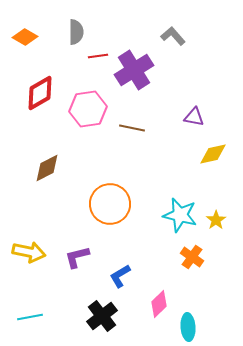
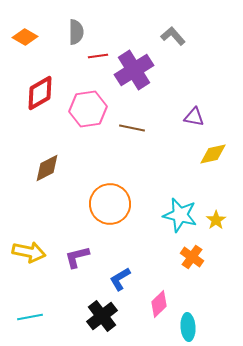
blue L-shape: moved 3 px down
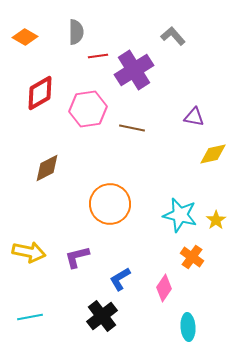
pink diamond: moved 5 px right, 16 px up; rotated 12 degrees counterclockwise
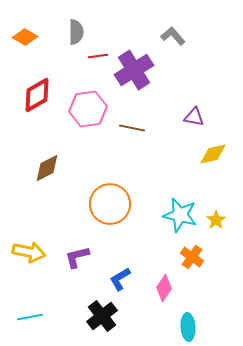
red diamond: moved 3 px left, 2 px down
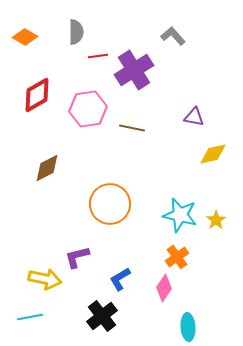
yellow arrow: moved 16 px right, 27 px down
orange cross: moved 15 px left; rotated 20 degrees clockwise
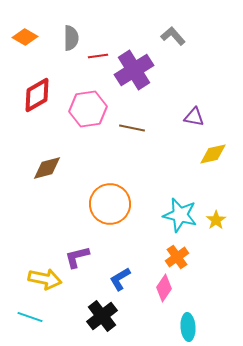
gray semicircle: moved 5 px left, 6 px down
brown diamond: rotated 12 degrees clockwise
cyan line: rotated 30 degrees clockwise
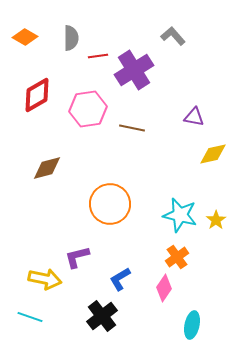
cyan ellipse: moved 4 px right, 2 px up; rotated 16 degrees clockwise
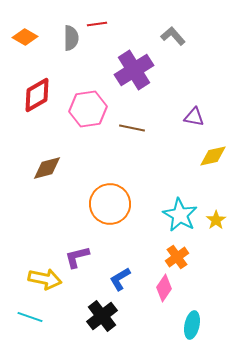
red line: moved 1 px left, 32 px up
yellow diamond: moved 2 px down
cyan star: rotated 16 degrees clockwise
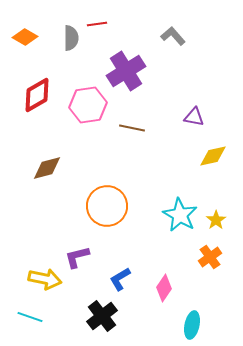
purple cross: moved 8 px left, 1 px down
pink hexagon: moved 4 px up
orange circle: moved 3 px left, 2 px down
orange cross: moved 33 px right
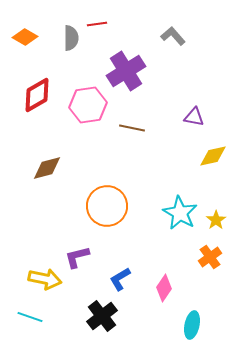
cyan star: moved 2 px up
